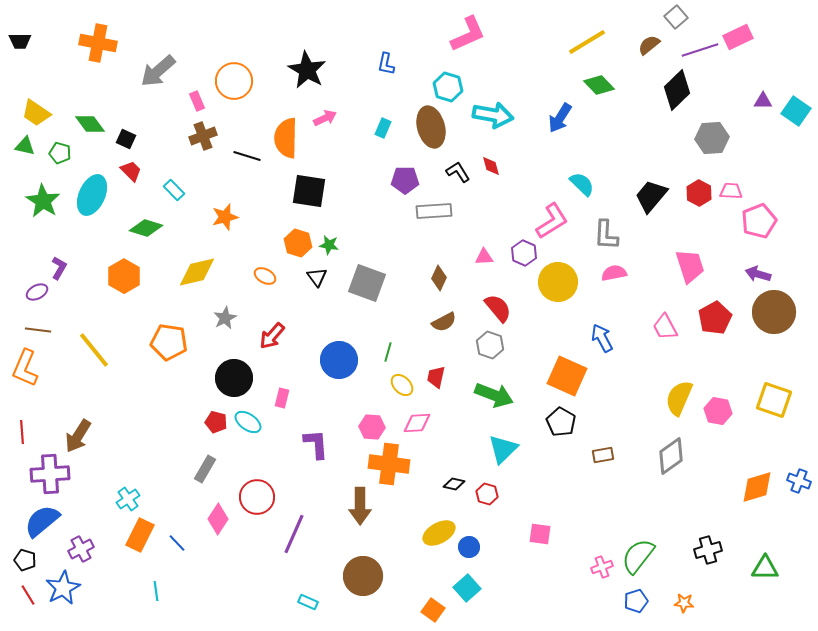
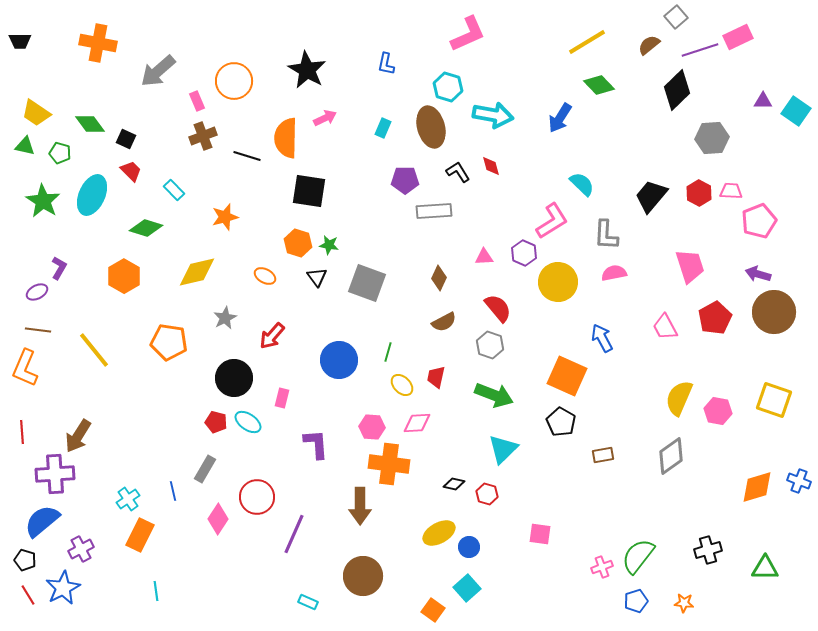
purple cross at (50, 474): moved 5 px right
blue line at (177, 543): moved 4 px left, 52 px up; rotated 30 degrees clockwise
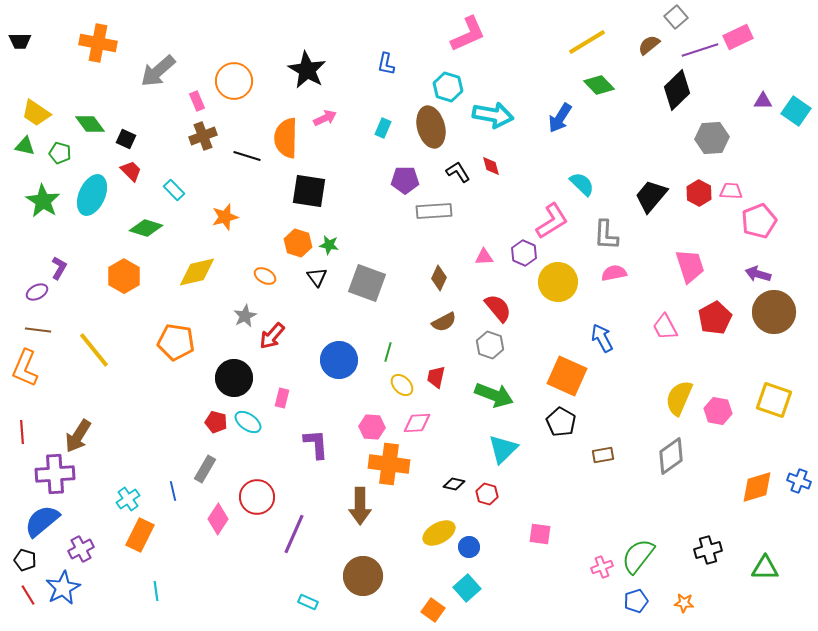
gray star at (225, 318): moved 20 px right, 2 px up
orange pentagon at (169, 342): moved 7 px right
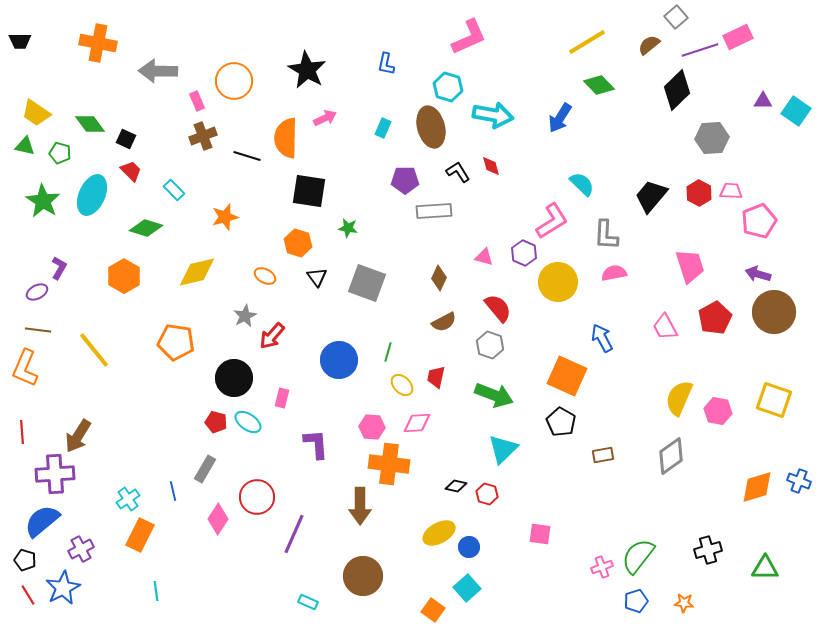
pink L-shape at (468, 34): moved 1 px right, 3 px down
gray arrow at (158, 71): rotated 42 degrees clockwise
green star at (329, 245): moved 19 px right, 17 px up
pink triangle at (484, 257): rotated 18 degrees clockwise
black diamond at (454, 484): moved 2 px right, 2 px down
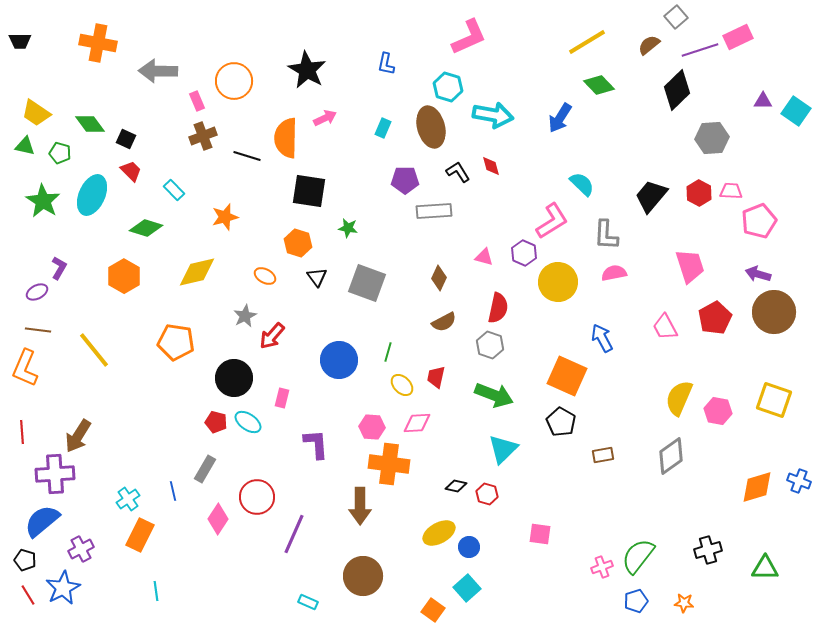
red semicircle at (498, 308): rotated 52 degrees clockwise
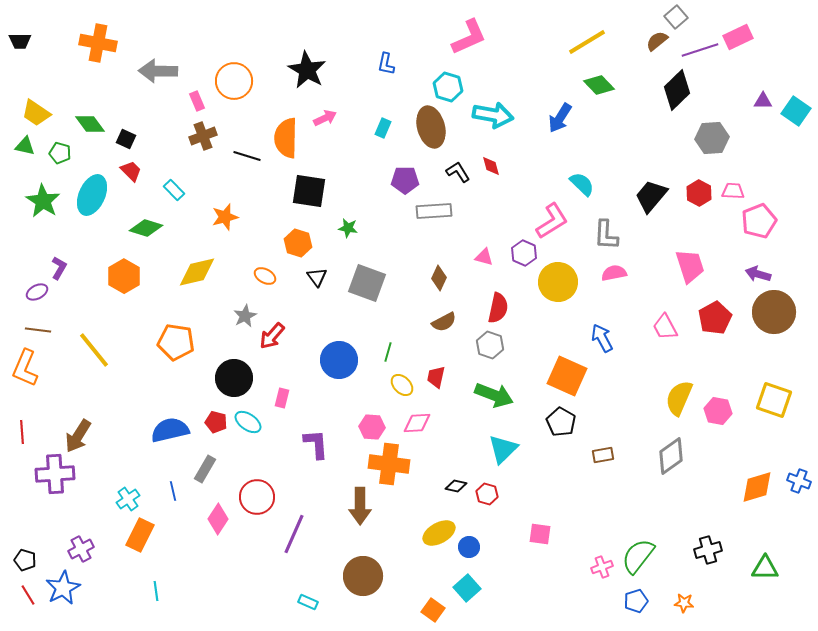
brown semicircle at (649, 45): moved 8 px right, 4 px up
pink trapezoid at (731, 191): moved 2 px right
blue semicircle at (42, 521): moved 128 px right, 91 px up; rotated 27 degrees clockwise
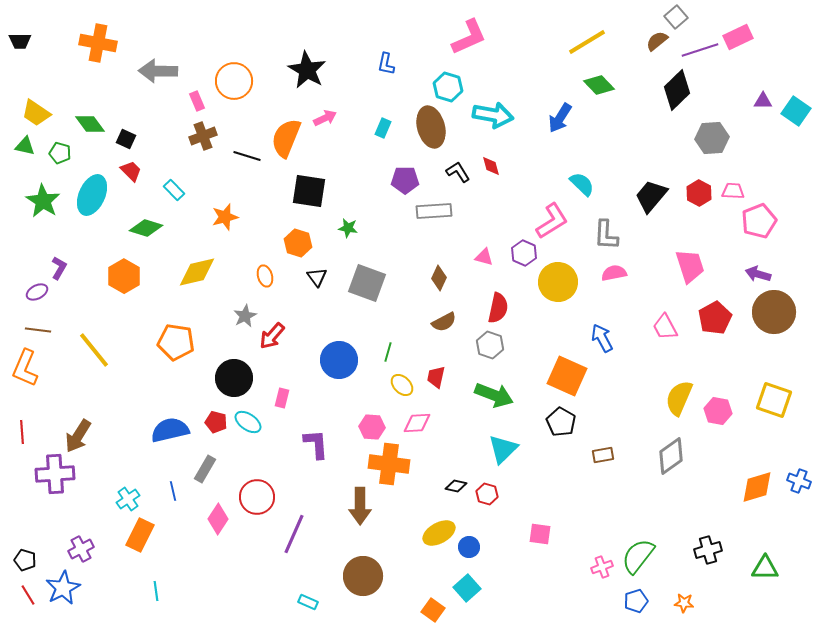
orange semicircle at (286, 138): rotated 21 degrees clockwise
orange ellipse at (265, 276): rotated 45 degrees clockwise
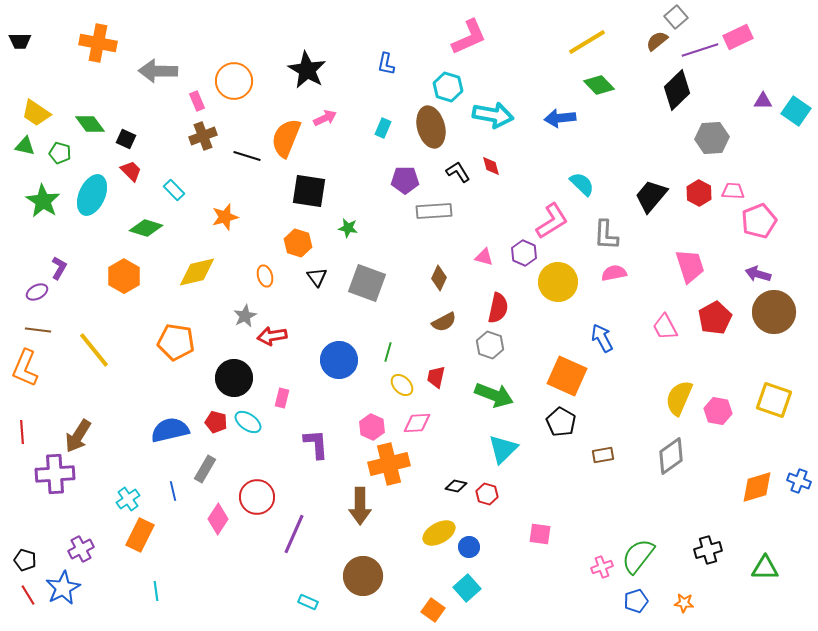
blue arrow at (560, 118): rotated 52 degrees clockwise
red arrow at (272, 336): rotated 40 degrees clockwise
pink hexagon at (372, 427): rotated 20 degrees clockwise
orange cross at (389, 464): rotated 21 degrees counterclockwise
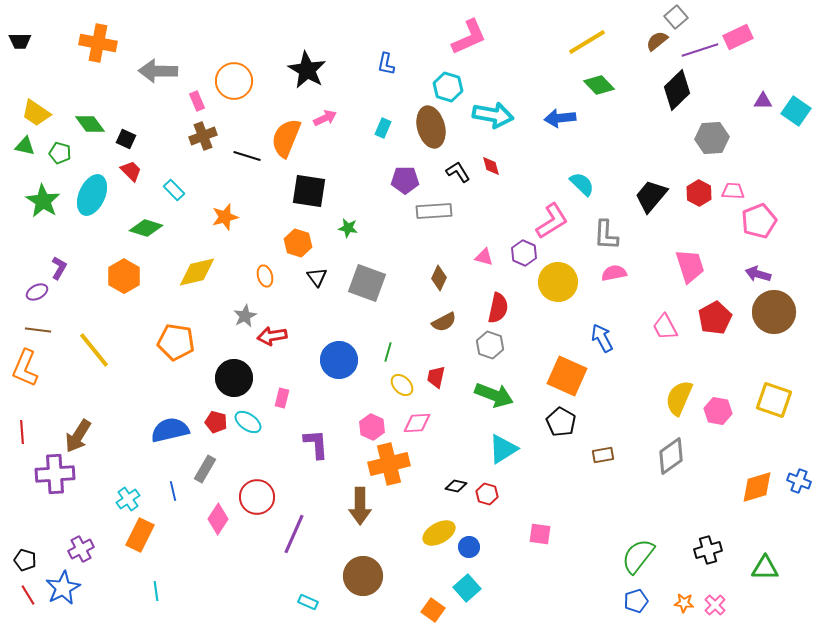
cyan triangle at (503, 449): rotated 12 degrees clockwise
pink cross at (602, 567): moved 113 px right, 38 px down; rotated 25 degrees counterclockwise
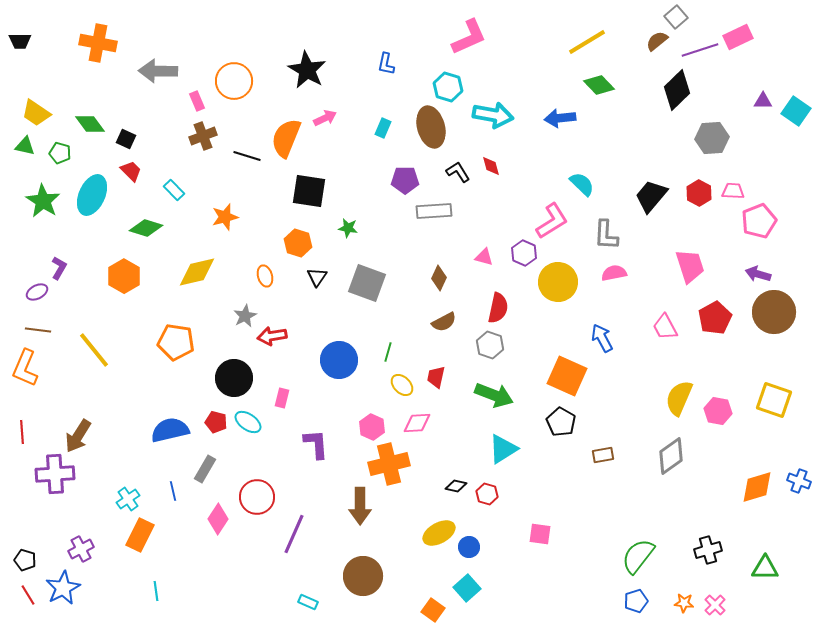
black triangle at (317, 277): rotated 10 degrees clockwise
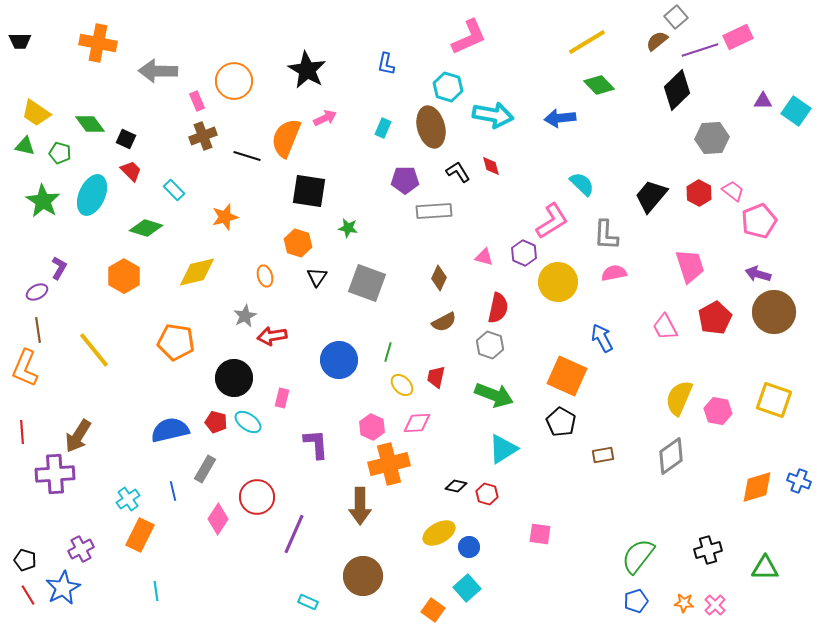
pink trapezoid at (733, 191): rotated 35 degrees clockwise
brown line at (38, 330): rotated 75 degrees clockwise
